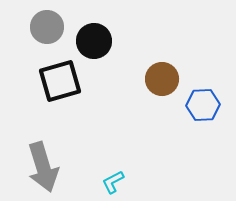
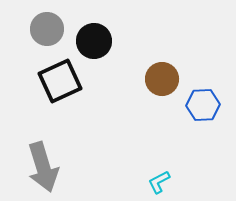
gray circle: moved 2 px down
black square: rotated 9 degrees counterclockwise
cyan L-shape: moved 46 px right
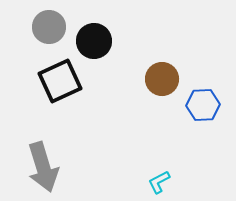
gray circle: moved 2 px right, 2 px up
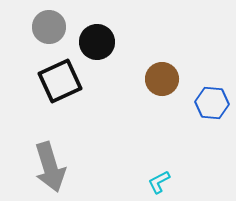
black circle: moved 3 px right, 1 px down
blue hexagon: moved 9 px right, 2 px up; rotated 8 degrees clockwise
gray arrow: moved 7 px right
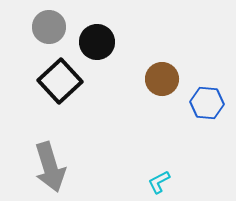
black square: rotated 18 degrees counterclockwise
blue hexagon: moved 5 px left
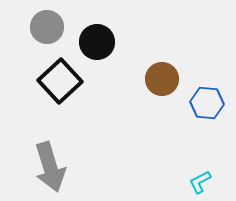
gray circle: moved 2 px left
cyan L-shape: moved 41 px right
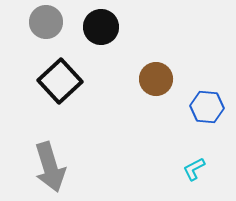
gray circle: moved 1 px left, 5 px up
black circle: moved 4 px right, 15 px up
brown circle: moved 6 px left
blue hexagon: moved 4 px down
cyan L-shape: moved 6 px left, 13 px up
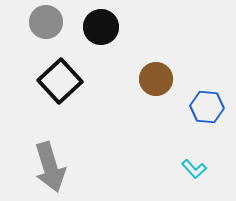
cyan L-shape: rotated 105 degrees counterclockwise
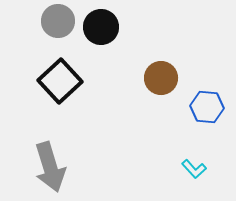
gray circle: moved 12 px right, 1 px up
brown circle: moved 5 px right, 1 px up
